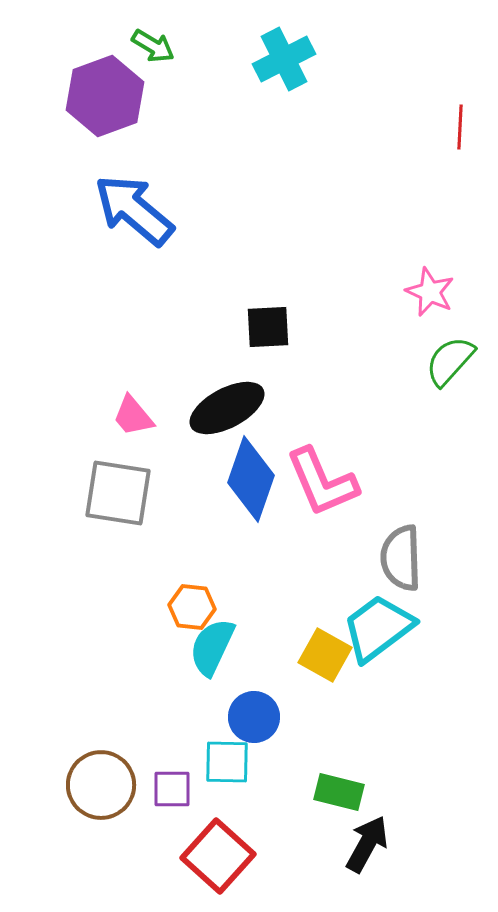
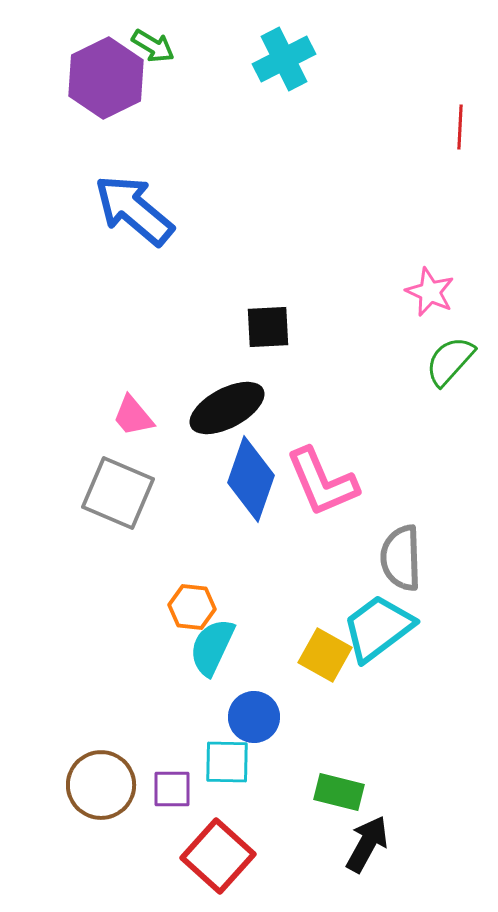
purple hexagon: moved 1 px right, 18 px up; rotated 6 degrees counterclockwise
gray square: rotated 14 degrees clockwise
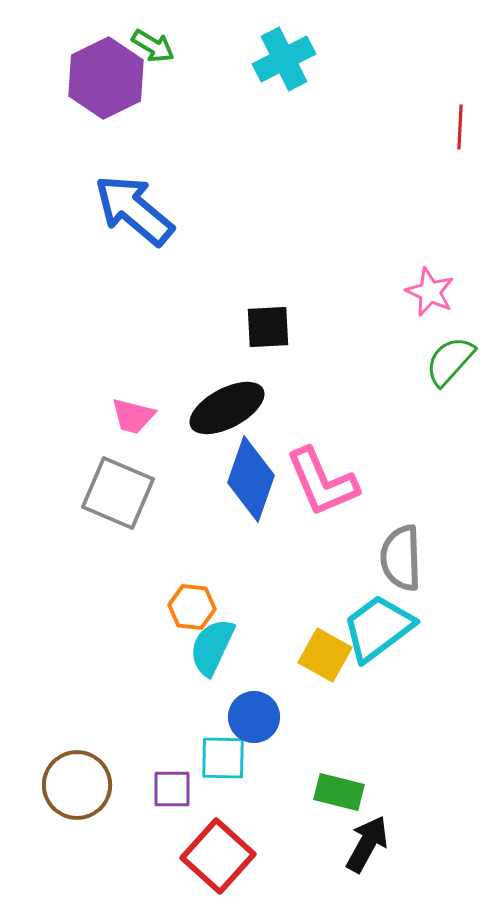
pink trapezoid: rotated 36 degrees counterclockwise
cyan square: moved 4 px left, 4 px up
brown circle: moved 24 px left
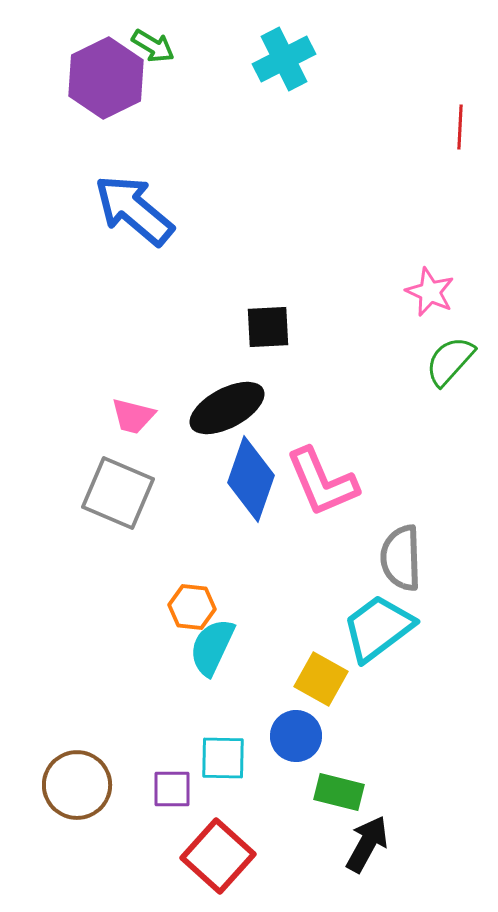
yellow square: moved 4 px left, 24 px down
blue circle: moved 42 px right, 19 px down
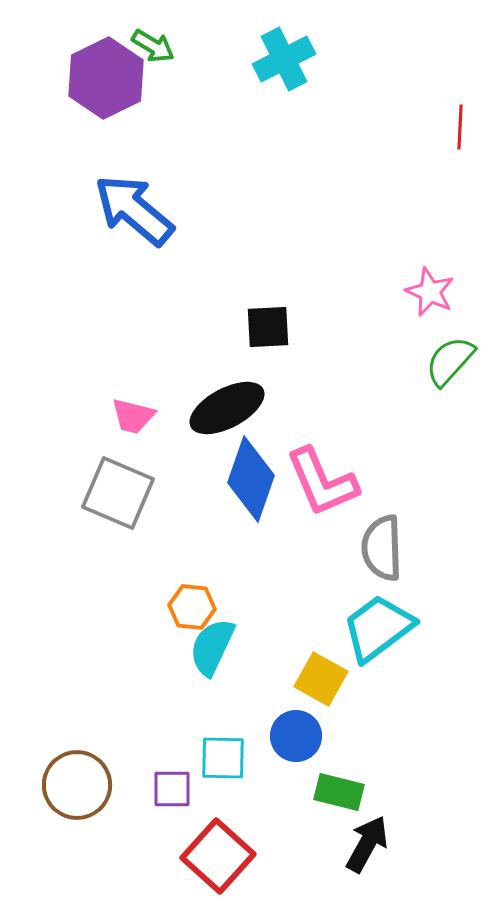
gray semicircle: moved 19 px left, 10 px up
